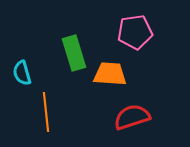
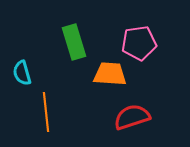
pink pentagon: moved 4 px right, 11 px down
green rectangle: moved 11 px up
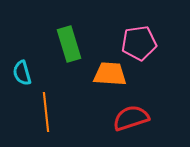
green rectangle: moved 5 px left, 2 px down
red semicircle: moved 1 px left, 1 px down
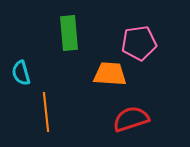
green rectangle: moved 11 px up; rotated 12 degrees clockwise
cyan semicircle: moved 1 px left
red semicircle: moved 1 px down
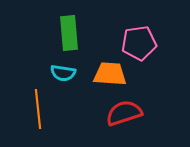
cyan semicircle: moved 42 px right; rotated 65 degrees counterclockwise
orange line: moved 8 px left, 3 px up
red semicircle: moved 7 px left, 6 px up
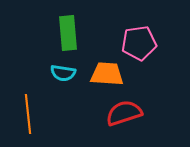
green rectangle: moved 1 px left
orange trapezoid: moved 3 px left
orange line: moved 10 px left, 5 px down
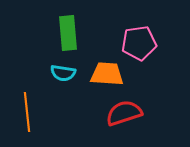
orange line: moved 1 px left, 2 px up
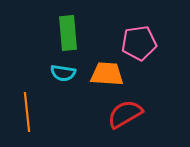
red semicircle: moved 1 px right, 1 px down; rotated 12 degrees counterclockwise
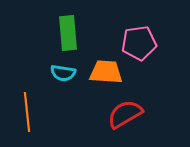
orange trapezoid: moved 1 px left, 2 px up
